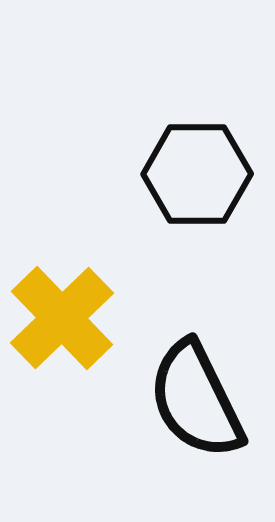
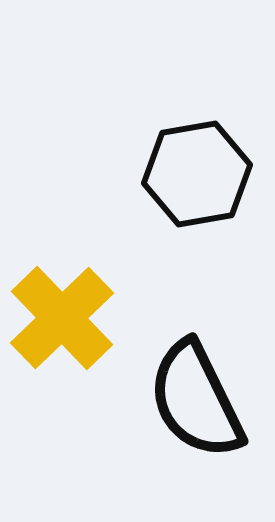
black hexagon: rotated 10 degrees counterclockwise
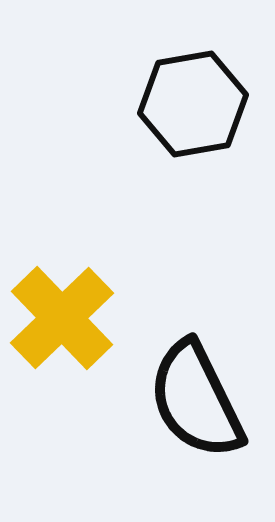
black hexagon: moved 4 px left, 70 px up
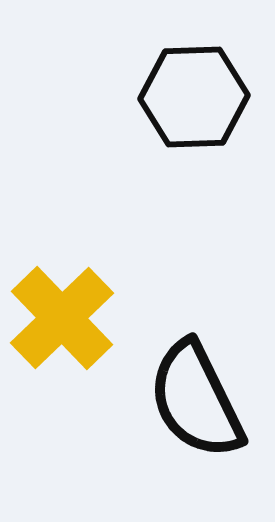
black hexagon: moved 1 px right, 7 px up; rotated 8 degrees clockwise
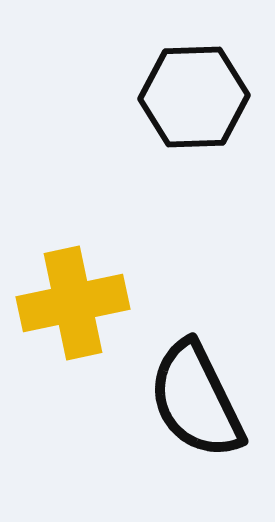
yellow cross: moved 11 px right, 15 px up; rotated 32 degrees clockwise
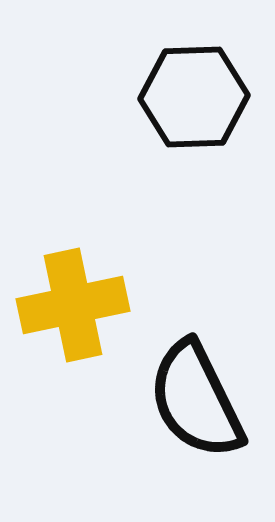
yellow cross: moved 2 px down
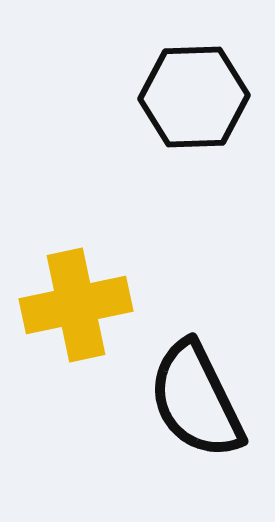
yellow cross: moved 3 px right
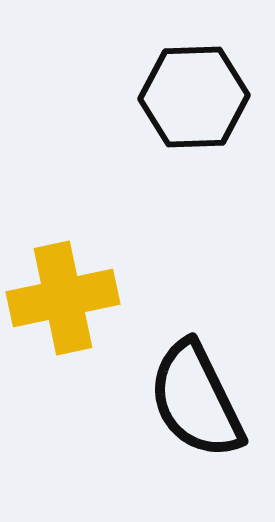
yellow cross: moved 13 px left, 7 px up
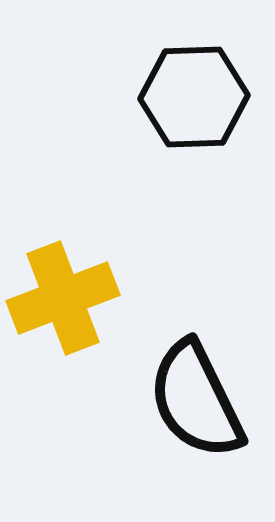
yellow cross: rotated 9 degrees counterclockwise
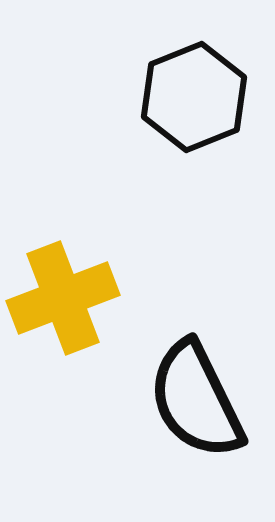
black hexagon: rotated 20 degrees counterclockwise
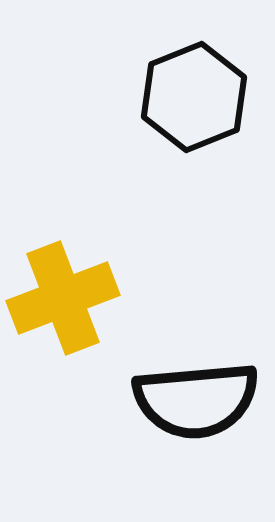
black semicircle: rotated 69 degrees counterclockwise
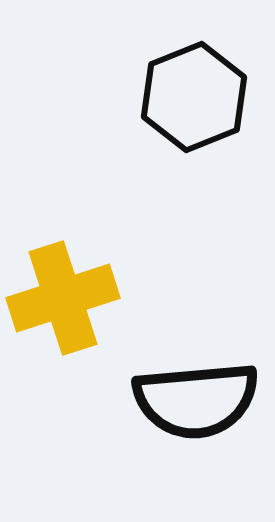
yellow cross: rotated 3 degrees clockwise
